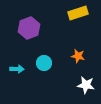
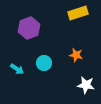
orange star: moved 2 px left, 1 px up
cyan arrow: rotated 32 degrees clockwise
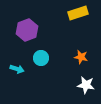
purple hexagon: moved 2 px left, 2 px down
orange star: moved 5 px right, 2 px down
cyan circle: moved 3 px left, 5 px up
cyan arrow: rotated 16 degrees counterclockwise
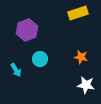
cyan circle: moved 1 px left, 1 px down
cyan arrow: moved 1 px left, 1 px down; rotated 40 degrees clockwise
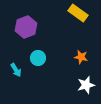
yellow rectangle: rotated 54 degrees clockwise
purple hexagon: moved 1 px left, 3 px up
cyan circle: moved 2 px left, 1 px up
white star: rotated 24 degrees counterclockwise
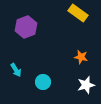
cyan circle: moved 5 px right, 24 px down
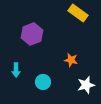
purple hexagon: moved 6 px right, 7 px down
orange star: moved 10 px left, 3 px down
cyan arrow: rotated 32 degrees clockwise
